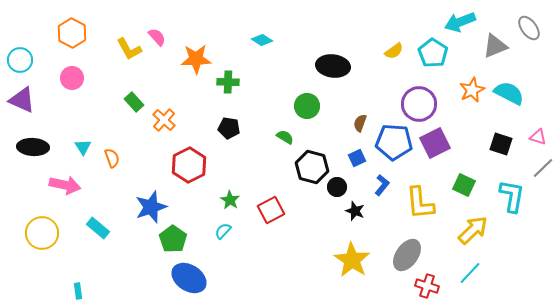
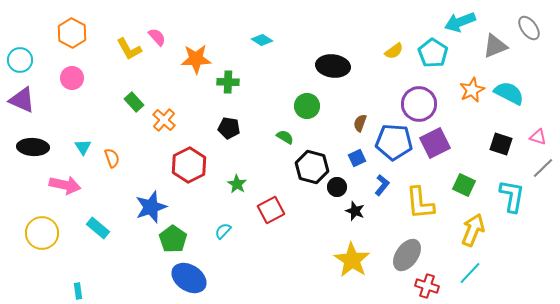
green star at (230, 200): moved 7 px right, 16 px up
yellow arrow at (473, 230): rotated 24 degrees counterclockwise
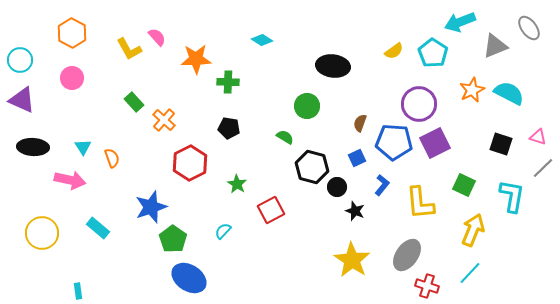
red hexagon at (189, 165): moved 1 px right, 2 px up
pink arrow at (65, 185): moved 5 px right, 5 px up
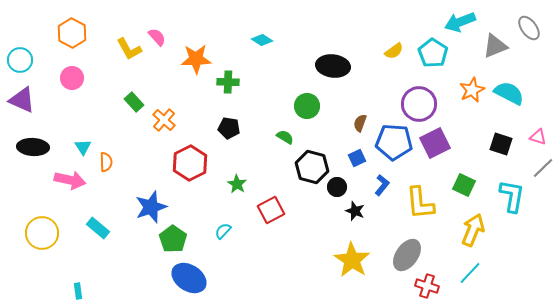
orange semicircle at (112, 158): moved 6 px left, 4 px down; rotated 18 degrees clockwise
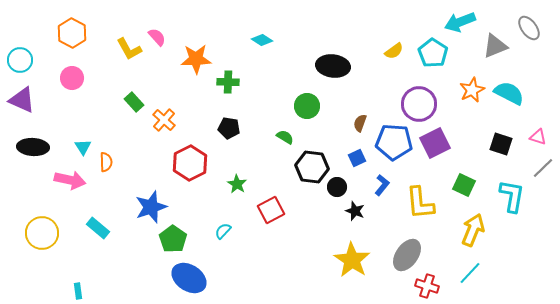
black hexagon at (312, 167): rotated 8 degrees counterclockwise
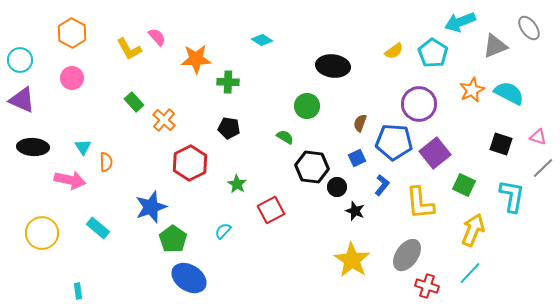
purple square at (435, 143): moved 10 px down; rotated 12 degrees counterclockwise
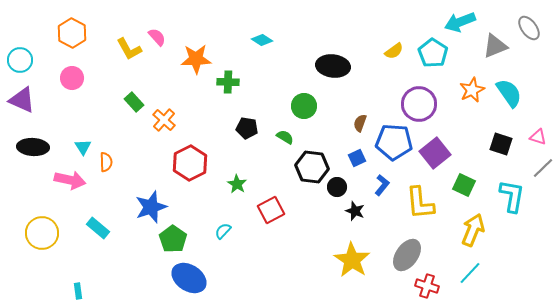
cyan semicircle at (509, 93): rotated 28 degrees clockwise
green circle at (307, 106): moved 3 px left
black pentagon at (229, 128): moved 18 px right
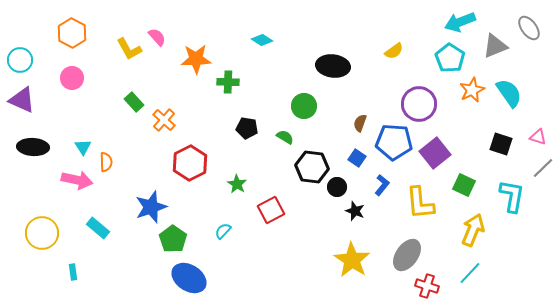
cyan pentagon at (433, 53): moved 17 px right, 5 px down
blue square at (357, 158): rotated 30 degrees counterclockwise
pink arrow at (70, 180): moved 7 px right
cyan rectangle at (78, 291): moved 5 px left, 19 px up
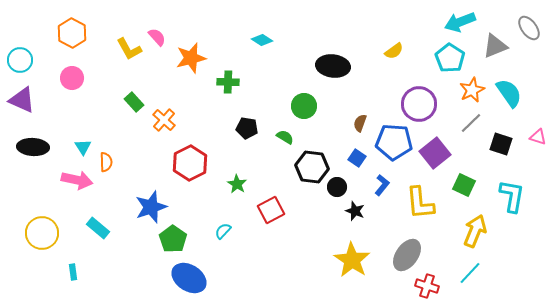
orange star at (196, 59): moved 5 px left, 1 px up; rotated 12 degrees counterclockwise
gray line at (543, 168): moved 72 px left, 45 px up
yellow arrow at (473, 230): moved 2 px right, 1 px down
